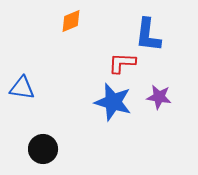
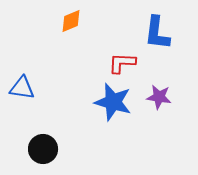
blue L-shape: moved 9 px right, 2 px up
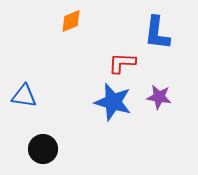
blue triangle: moved 2 px right, 8 px down
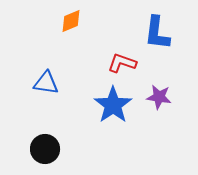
red L-shape: rotated 16 degrees clockwise
blue triangle: moved 22 px right, 13 px up
blue star: moved 3 px down; rotated 21 degrees clockwise
black circle: moved 2 px right
